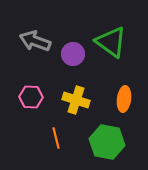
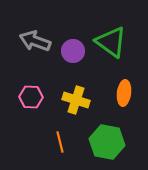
purple circle: moved 3 px up
orange ellipse: moved 6 px up
orange line: moved 4 px right, 4 px down
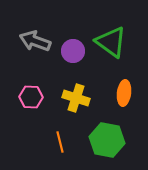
yellow cross: moved 2 px up
green hexagon: moved 2 px up
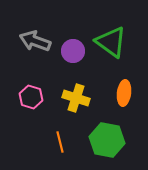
pink hexagon: rotated 15 degrees clockwise
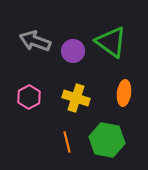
pink hexagon: moved 2 px left; rotated 15 degrees clockwise
orange line: moved 7 px right
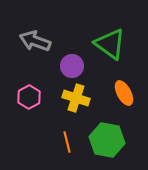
green triangle: moved 1 px left, 2 px down
purple circle: moved 1 px left, 15 px down
orange ellipse: rotated 35 degrees counterclockwise
